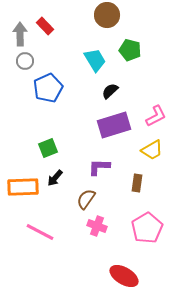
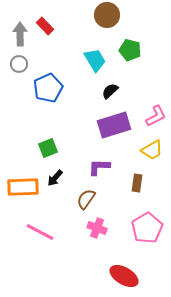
gray circle: moved 6 px left, 3 px down
pink cross: moved 2 px down
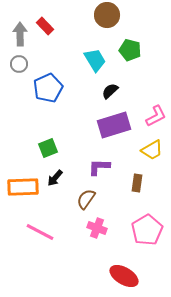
pink pentagon: moved 2 px down
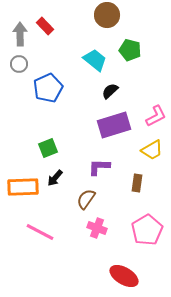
cyan trapezoid: rotated 20 degrees counterclockwise
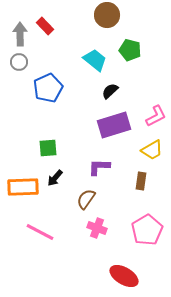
gray circle: moved 2 px up
green square: rotated 18 degrees clockwise
brown rectangle: moved 4 px right, 2 px up
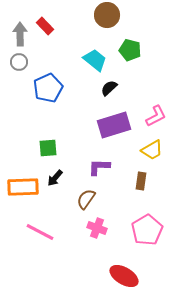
black semicircle: moved 1 px left, 3 px up
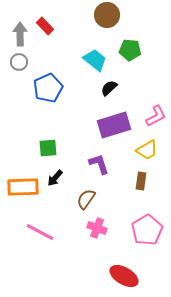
green pentagon: rotated 10 degrees counterclockwise
yellow trapezoid: moved 5 px left
purple L-shape: moved 3 px up; rotated 70 degrees clockwise
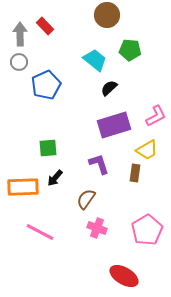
blue pentagon: moved 2 px left, 3 px up
brown rectangle: moved 6 px left, 8 px up
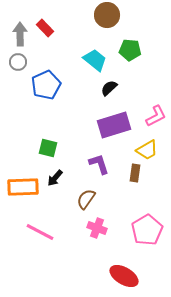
red rectangle: moved 2 px down
gray circle: moved 1 px left
green square: rotated 18 degrees clockwise
